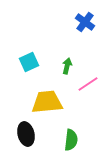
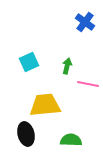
pink line: rotated 45 degrees clockwise
yellow trapezoid: moved 2 px left, 3 px down
green semicircle: rotated 95 degrees counterclockwise
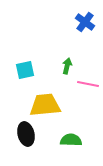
cyan square: moved 4 px left, 8 px down; rotated 12 degrees clockwise
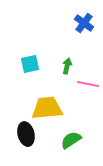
blue cross: moved 1 px left, 1 px down
cyan square: moved 5 px right, 6 px up
yellow trapezoid: moved 2 px right, 3 px down
green semicircle: rotated 35 degrees counterclockwise
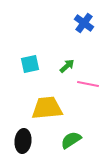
green arrow: rotated 35 degrees clockwise
black ellipse: moved 3 px left, 7 px down; rotated 20 degrees clockwise
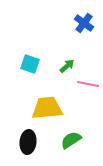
cyan square: rotated 30 degrees clockwise
black ellipse: moved 5 px right, 1 px down
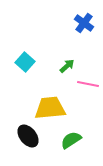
cyan square: moved 5 px left, 2 px up; rotated 24 degrees clockwise
yellow trapezoid: moved 3 px right
black ellipse: moved 6 px up; rotated 45 degrees counterclockwise
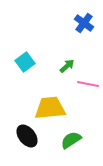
cyan square: rotated 12 degrees clockwise
black ellipse: moved 1 px left
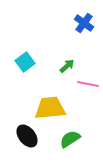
green semicircle: moved 1 px left, 1 px up
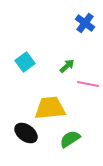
blue cross: moved 1 px right
black ellipse: moved 1 px left, 3 px up; rotated 15 degrees counterclockwise
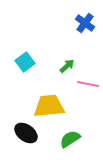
yellow trapezoid: moved 1 px left, 2 px up
